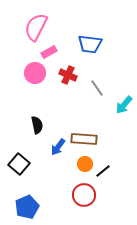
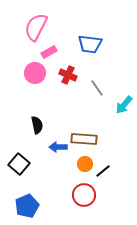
blue arrow: rotated 54 degrees clockwise
blue pentagon: moved 1 px up
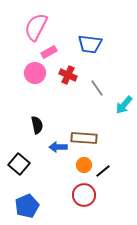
brown rectangle: moved 1 px up
orange circle: moved 1 px left, 1 px down
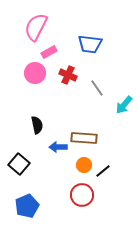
red circle: moved 2 px left
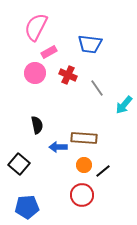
blue pentagon: moved 1 px down; rotated 20 degrees clockwise
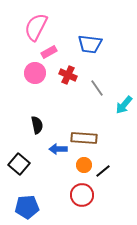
blue arrow: moved 2 px down
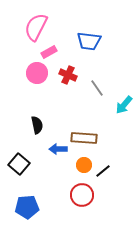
blue trapezoid: moved 1 px left, 3 px up
pink circle: moved 2 px right
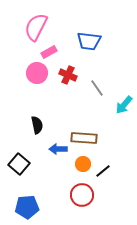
orange circle: moved 1 px left, 1 px up
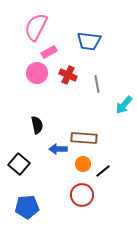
gray line: moved 4 px up; rotated 24 degrees clockwise
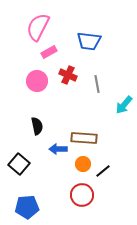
pink semicircle: moved 2 px right
pink circle: moved 8 px down
black semicircle: moved 1 px down
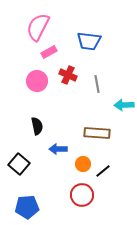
cyan arrow: rotated 48 degrees clockwise
brown rectangle: moved 13 px right, 5 px up
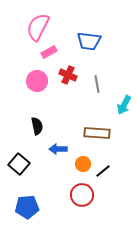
cyan arrow: rotated 60 degrees counterclockwise
